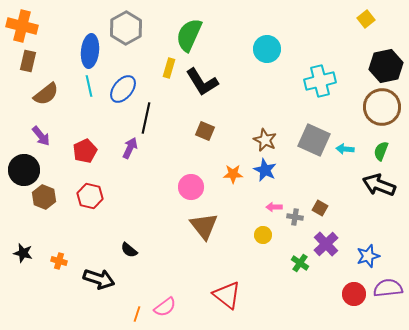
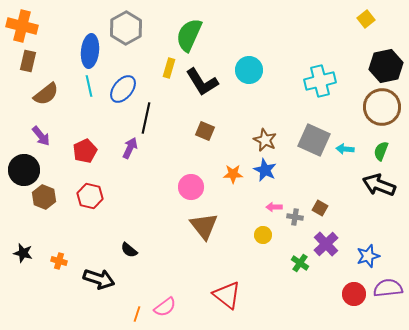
cyan circle at (267, 49): moved 18 px left, 21 px down
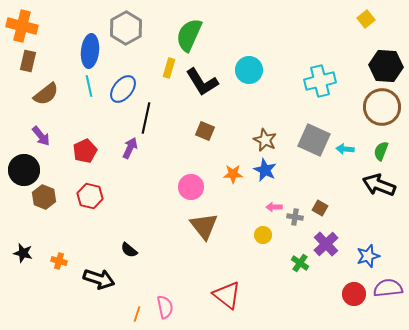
black hexagon at (386, 66): rotated 16 degrees clockwise
pink semicircle at (165, 307): rotated 65 degrees counterclockwise
